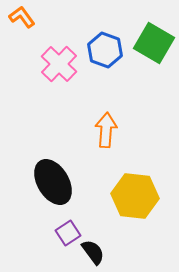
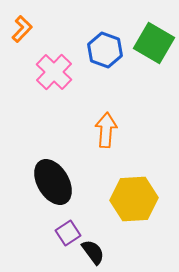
orange L-shape: moved 12 px down; rotated 80 degrees clockwise
pink cross: moved 5 px left, 8 px down
yellow hexagon: moved 1 px left, 3 px down; rotated 9 degrees counterclockwise
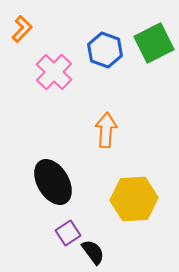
green square: rotated 33 degrees clockwise
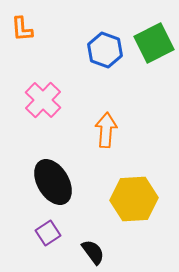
orange L-shape: rotated 132 degrees clockwise
pink cross: moved 11 px left, 28 px down
purple square: moved 20 px left
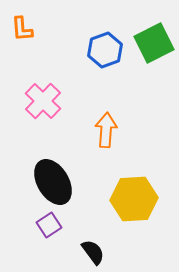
blue hexagon: rotated 20 degrees clockwise
pink cross: moved 1 px down
purple square: moved 1 px right, 8 px up
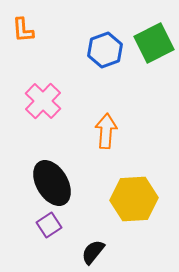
orange L-shape: moved 1 px right, 1 px down
orange arrow: moved 1 px down
black ellipse: moved 1 px left, 1 px down
black semicircle: rotated 104 degrees counterclockwise
